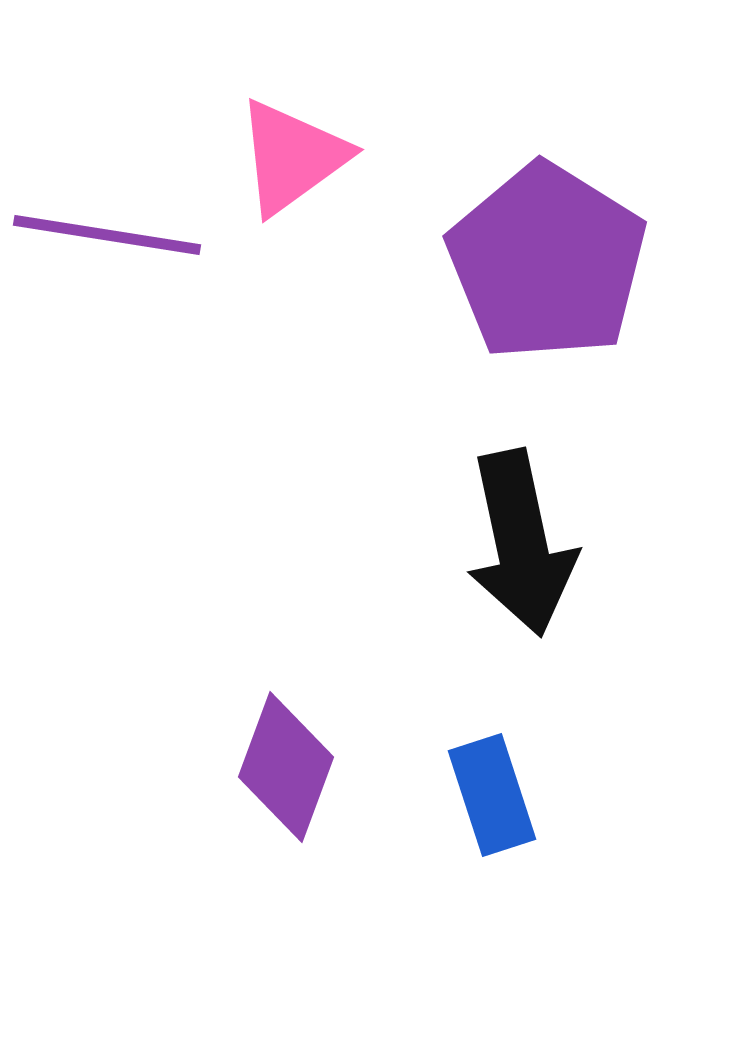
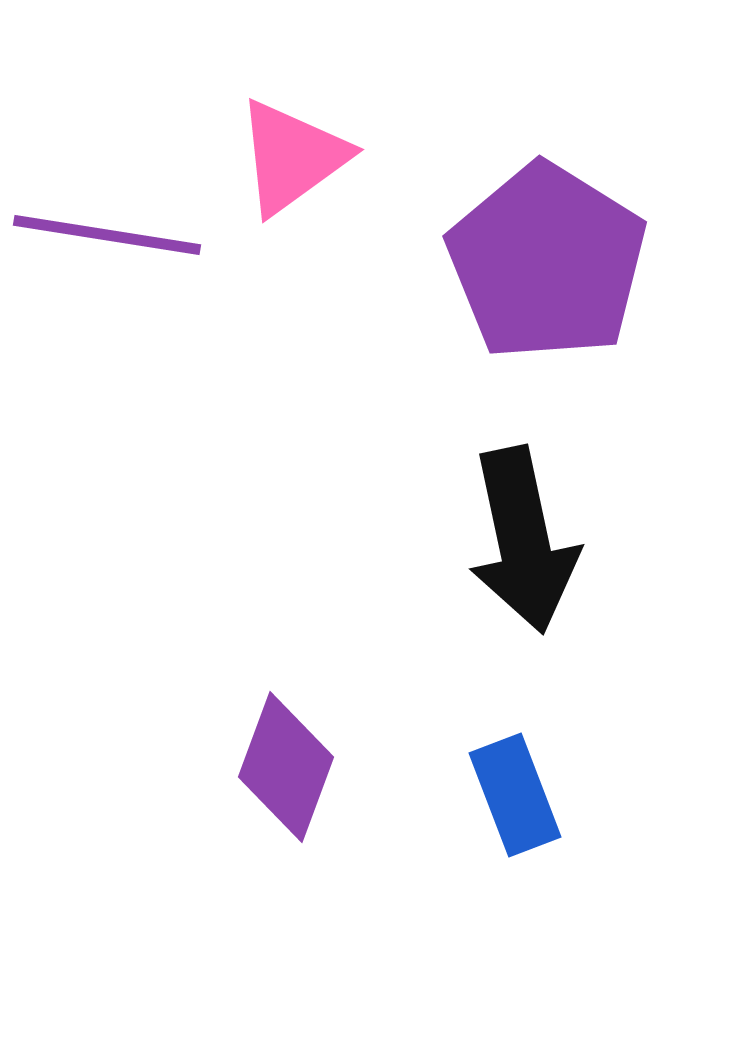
black arrow: moved 2 px right, 3 px up
blue rectangle: moved 23 px right; rotated 3 degrees counterclockwise
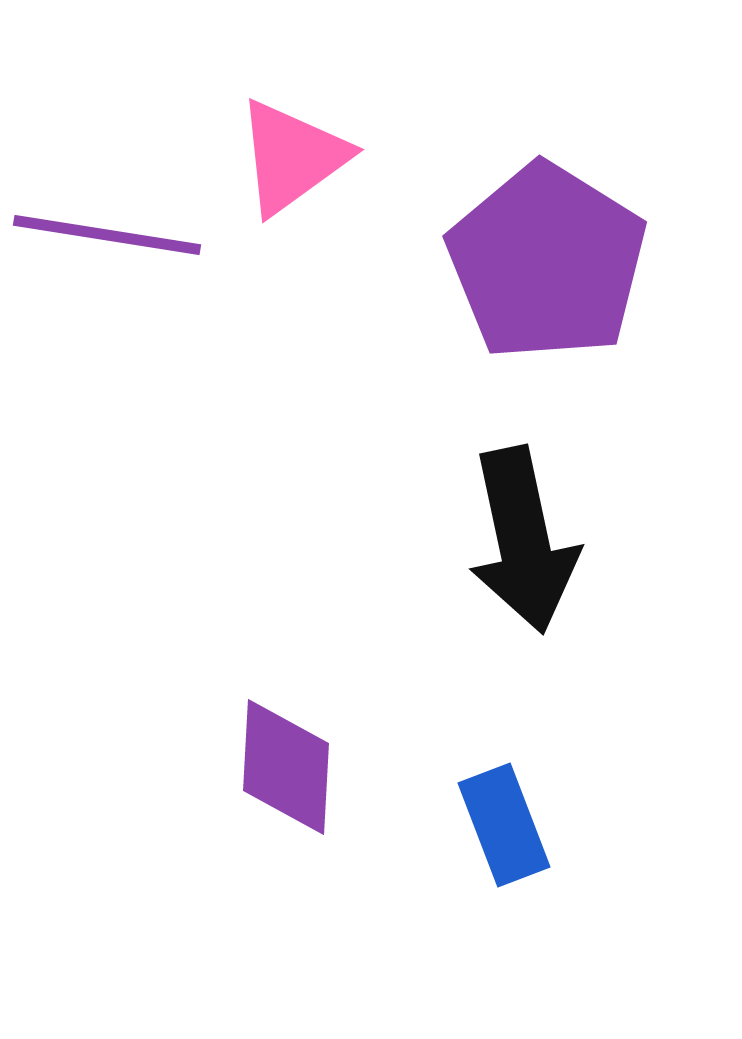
purple diamond: rotated 17 degrees counterclockwise
blue rectangle: moved 11 px left, 30 px down
